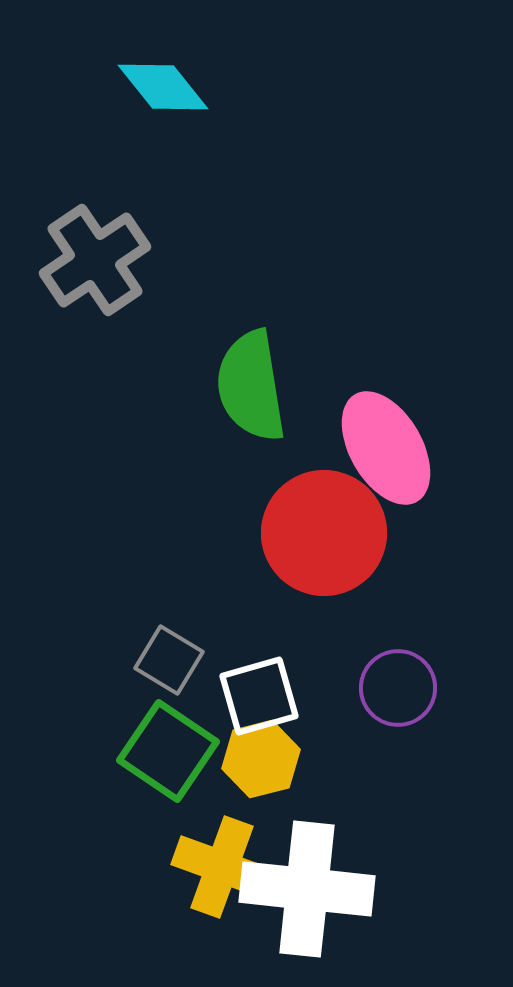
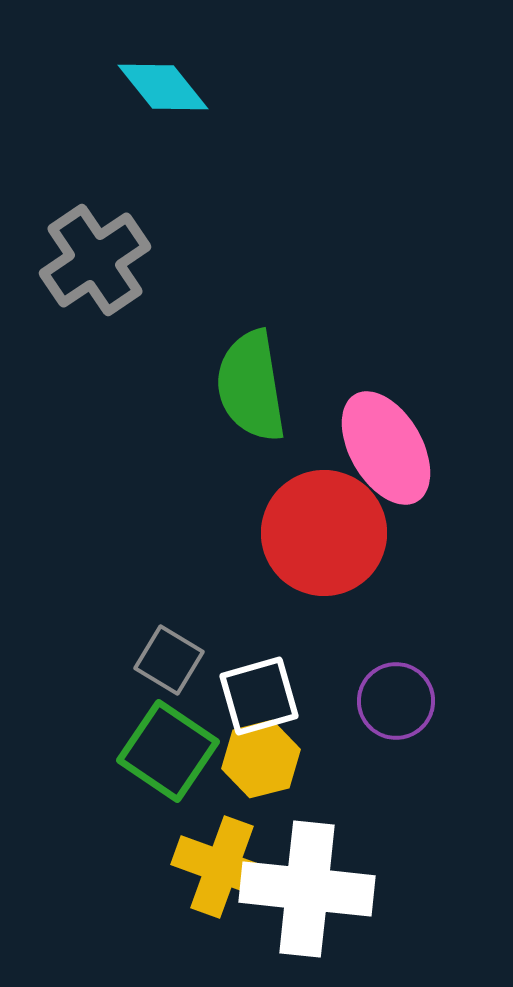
purple circle: moved 2 px left, 13 px down
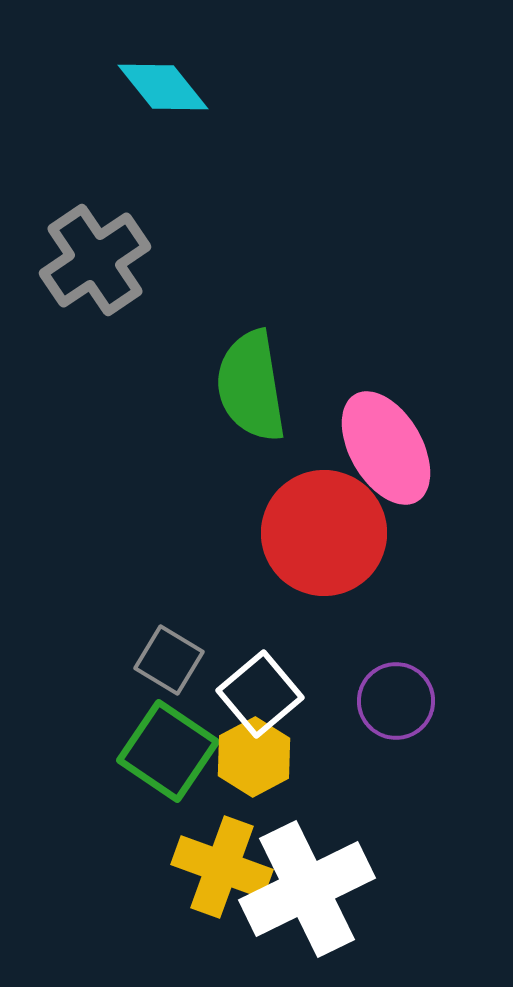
white square: moved 1 px right, 2 px up; rotated 24 degrees counterclockwise
yellow hexagon: moved 7 px left, 2 px up; rotated 14 degrees counterclockwise
white cross: rotated 32 degrees counterclockwise
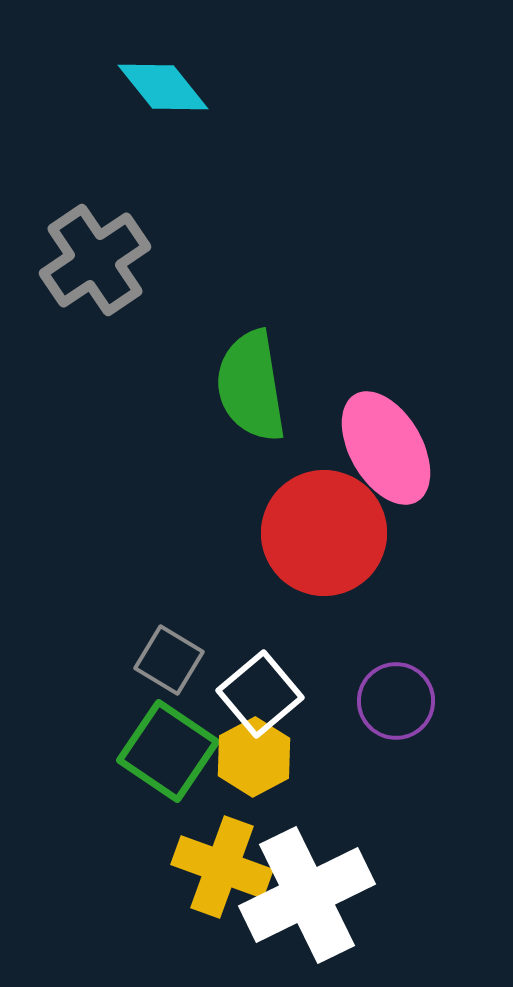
white cross: moved 6 px down
